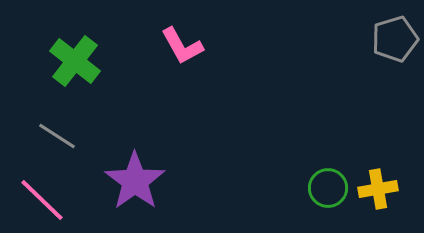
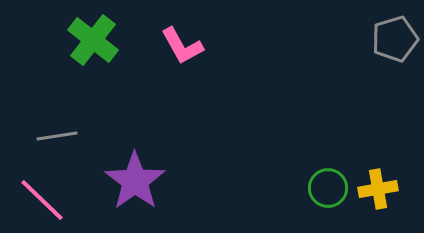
green cross: moved 18 px right, 21 px up
gray line: rotated 42 degrees counterclockwise
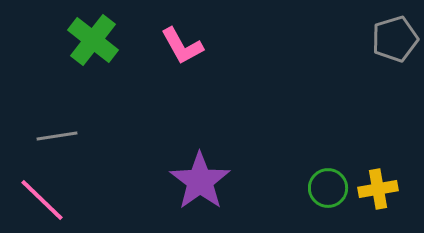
purple star: moved 65 px right
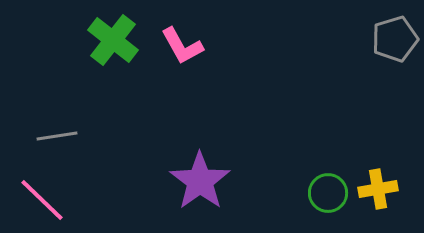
green cross: moved 20 px right
green circle: moved 5 px down
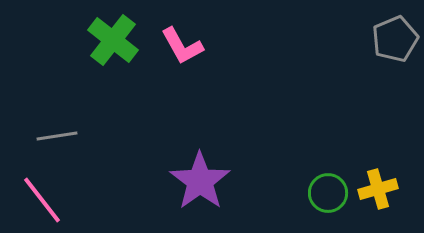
gray pentagon: rotated 6 degrees counterclockwise
yellow cross: rotated 6 degrees counterclockwise
pink line: rotated 8 degrees clockwise
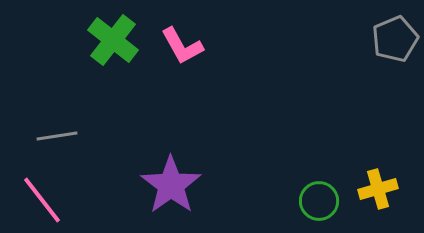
purple star: moved 29 px left, 4 px down
green circle: moved 9 px left, 8 px down
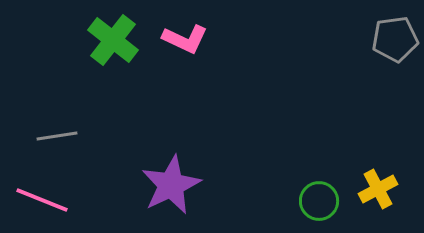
gray pentagon: rotated 15 degrees clockwise
pink L-shape: moved 3 px right, 7 px up; rotated 36 degrees counterclockwise
purple star: rotated 10 degrees clockwise
yellow cross: rotated 12 degrees counterclockwise
pink line: rotated 30 degrees counterclockwise
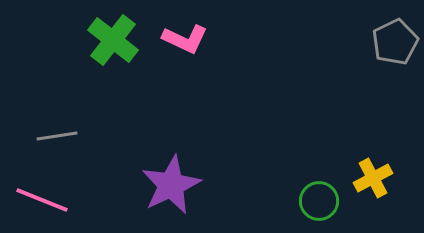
gray pentagon: moved 3 px down; rotated 18 degrees counterclockwise
yellow cross: moved 5 px left, 11 px up
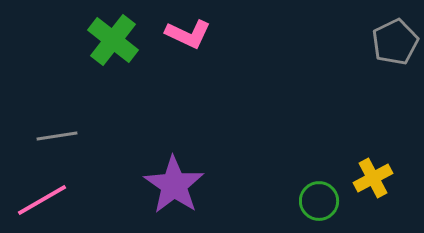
pink L-shape: moved 3 px right, 5 px up
purple star: moved 3 px right; rotated 12 degrees counterclockwise
pink line: rotated 52 degrees counterclockwise
